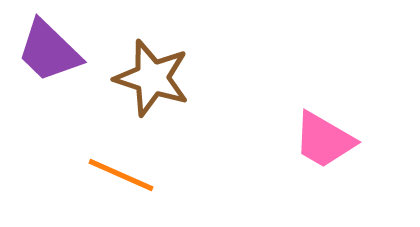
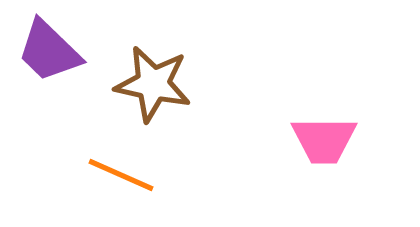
brown star: moved 1 px right, 6 px down; rotated 6 degrees counterclockwise
pink trapezoid: rotated 30 degrees counterclockwise
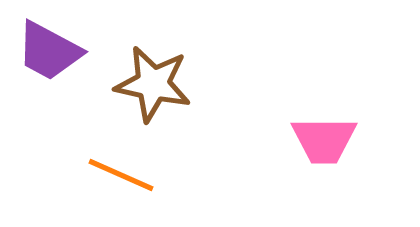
purple trapezoid: rotated 16 degrees counterclockwise
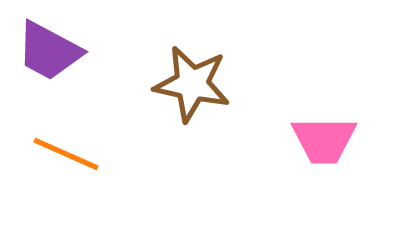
brown star: moved 39 px right
orange line: moved 55 px left, 21 px up
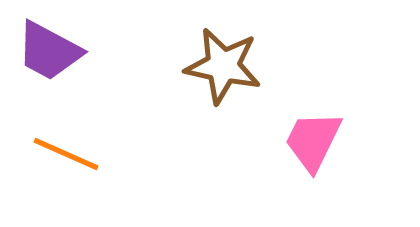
brown star: moved 31 px right, 18 px up
pink trapezoid: moved 11 px left, 1 px down; rotated 116 degrees clockwise
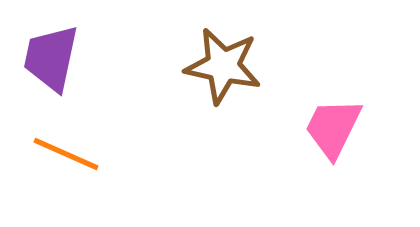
purple trapezoid: moved 2 px right, 7 px down; rotated 74 degrees clockwise
pink trapezoid: moved 20 px right, 13 px up
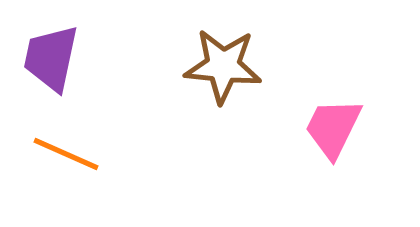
brown star: rotated 6 degrees counterclockwise
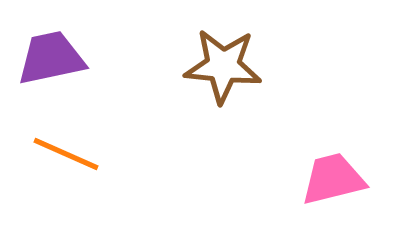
purple trapezoid: rotated 66 degrees clockwise
pink trapezoid: moved 51 px down; rotated 50 degrees clockwise
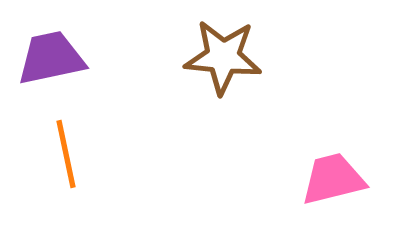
brown star: moved 9 px up
orange line: rotated 54 degrees clockwise
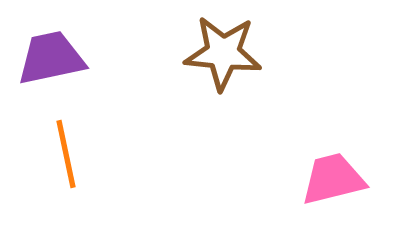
brown star: moved 4 px up
